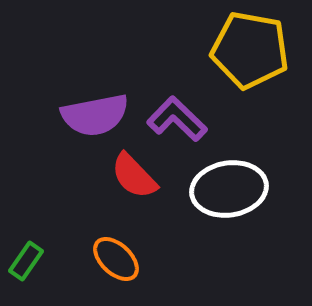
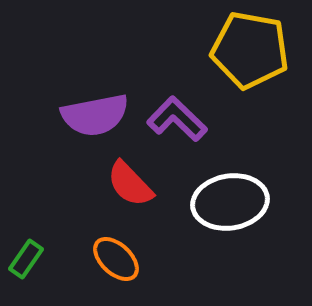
red semicircle: moved 4 px left, 8 px down
white ellipse: moved 1 px right, 13 px down
green rectangle: moved 2 px up
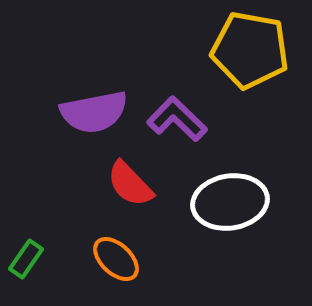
purple semicircle: moved 1 px left, 3 px up
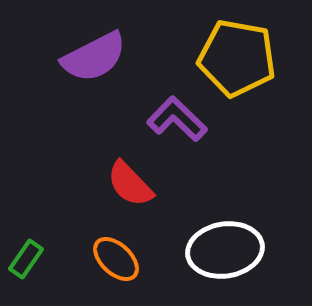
yellow pentagon: moved 13 px left, 8 px down
purple semicircle: moved 55 px up; rotated 16 degrees counterclockwise
white ellipse: moved 5 px left, 48 px down
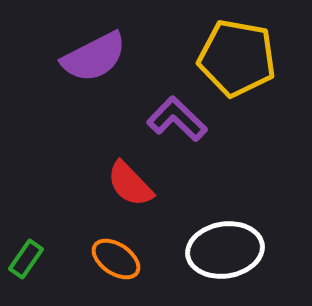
orange ellipse: rotated 9 degrees counterclockwise
